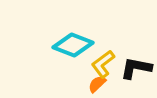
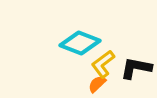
cyan diamond: moved 7 px right, 2 px up
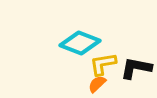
yellow L-shape: rotated 28 degrees clockwise
